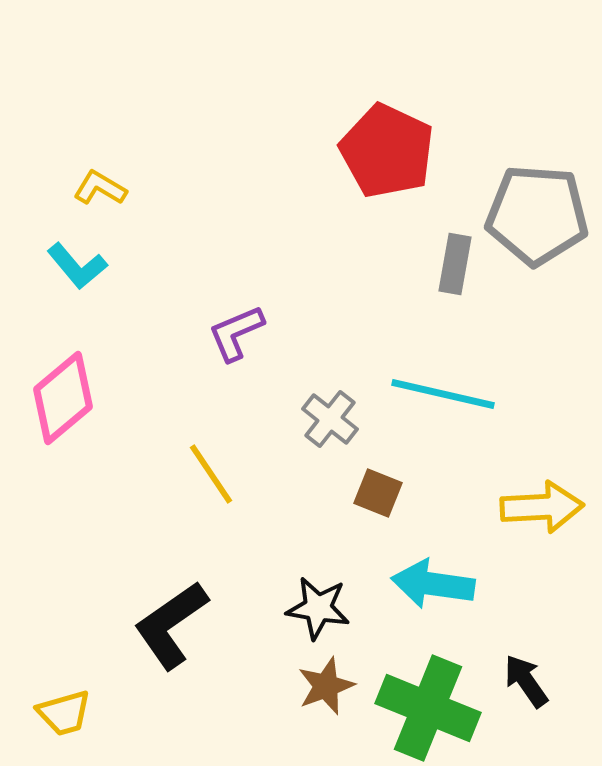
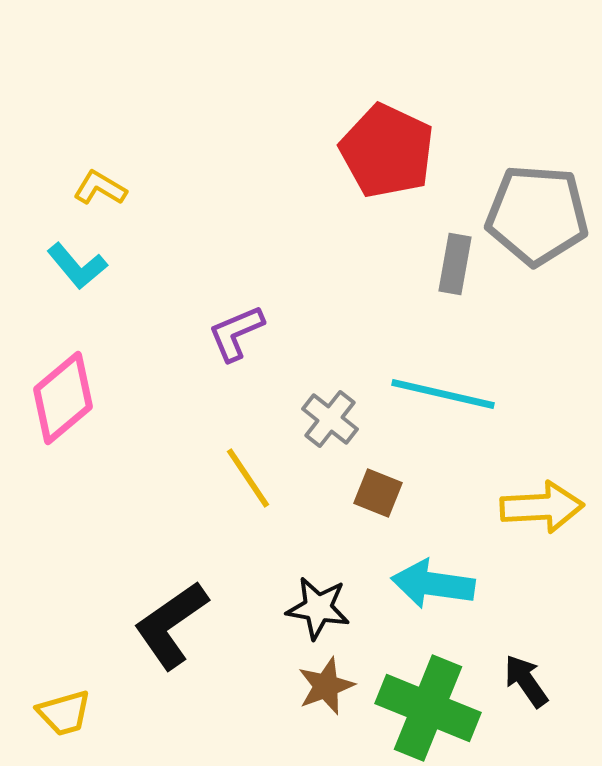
yellow line: moved 37 px right, 4 px down
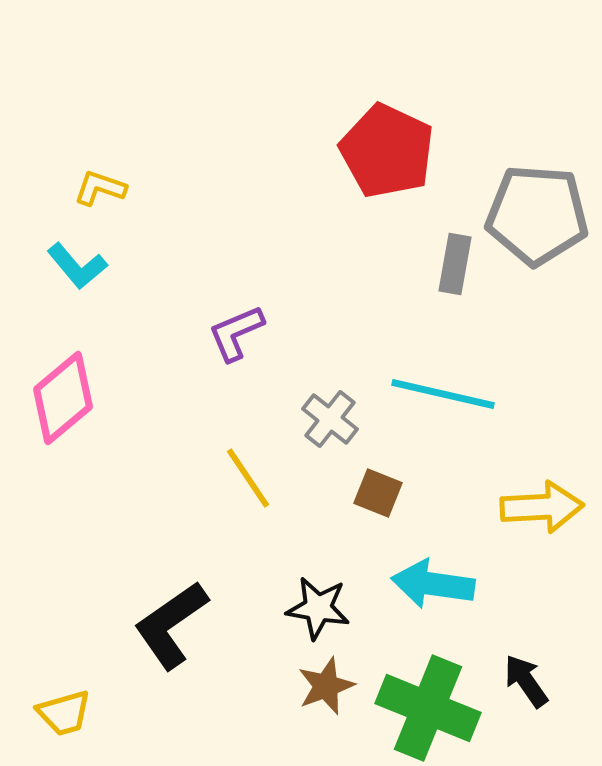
yellow L-shape: rotated 12 degrees counterclockwise
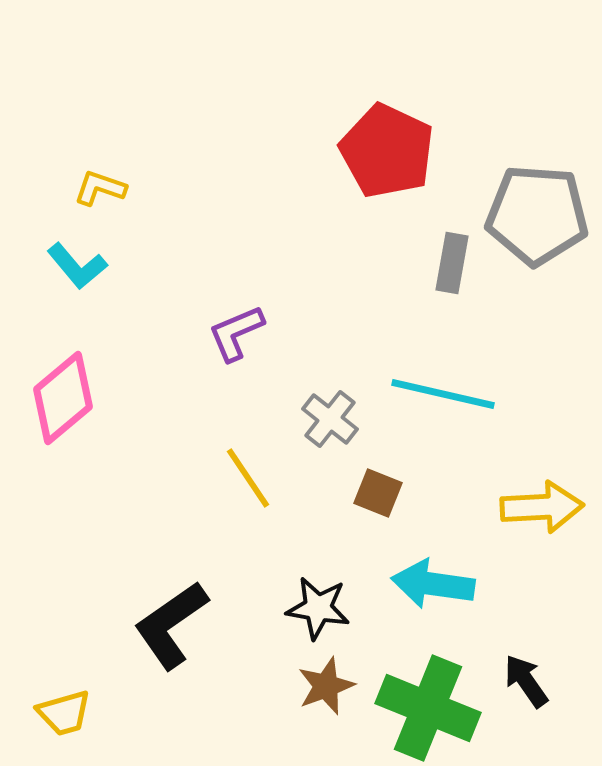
gray rectangle: moved 3 px left, 1 px up
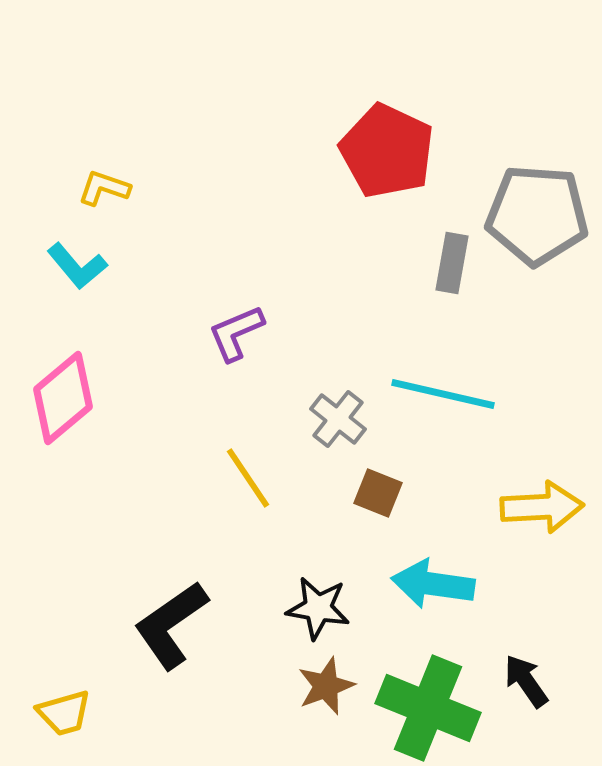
yellow L-shape: moved 4 px right
gray cross: moved 8 px right
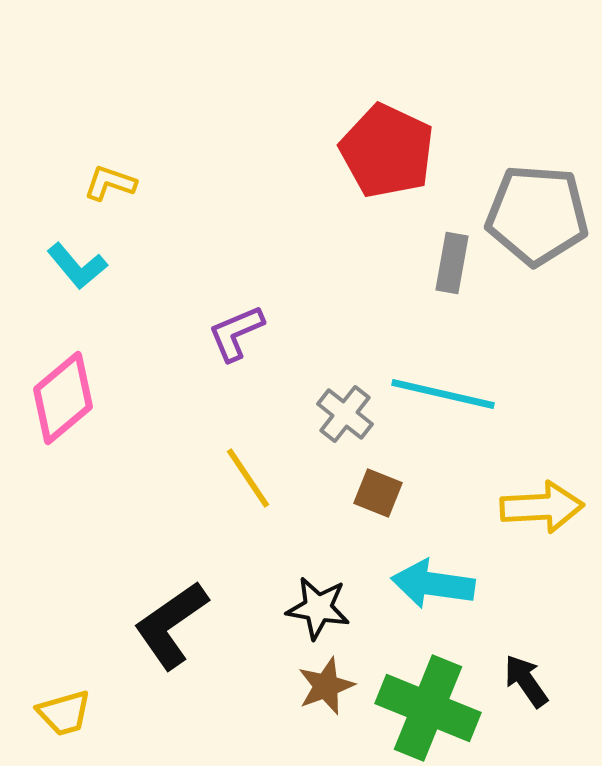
yellow L-shape: moved 6 px right, 5 px up
gray cross: moved 7 px right, 5 px up
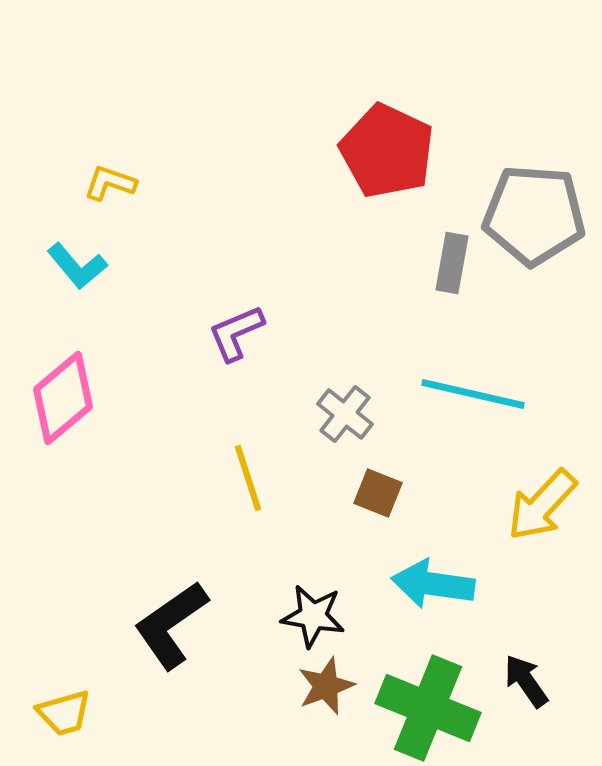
gray pentagon: moved 3 px left
cyan line: moved 30 px right
yellow line: rotated 16 degrees clockwise
yellow arrow: moved 2 px up; rotated 136 degrees clockwise
black star: moved 5 px left, 8 px down
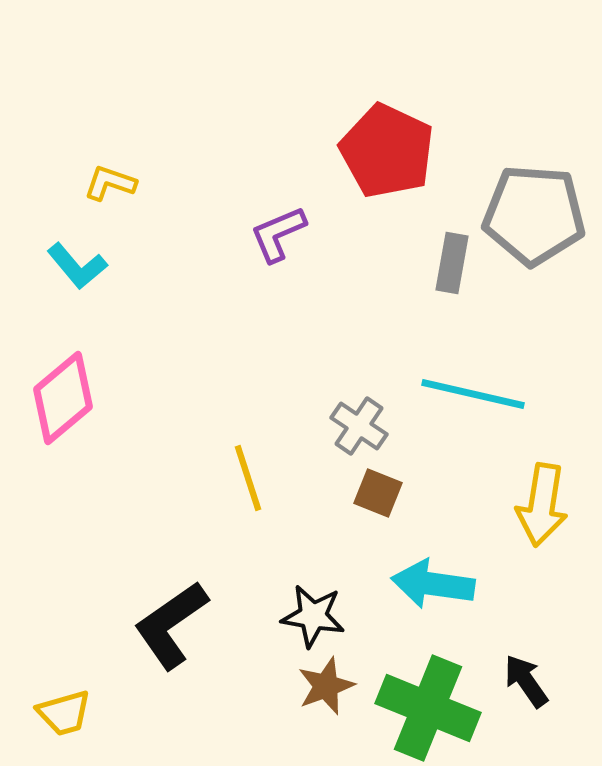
purple L-shape: moved 42 px right, 99 px up
gray cross: moved 14 px right, 12 px down; rotated 4 degrees counterclockwise
yellow arrow: rotated 34 degrees counterclockwise
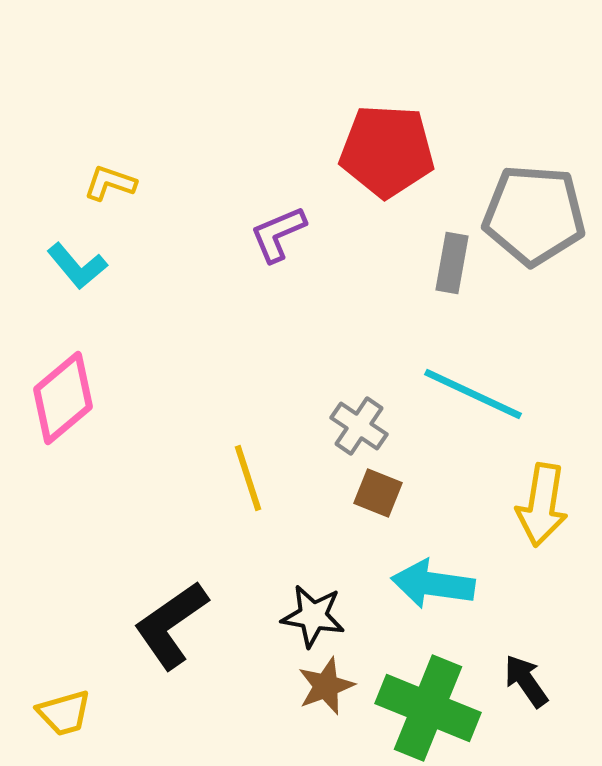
red pentagon: rotated 22 degrees counterclockwise
cyan line: rotated 12 degrees clockwise
